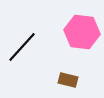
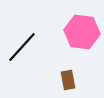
brown rectangle: rotated 66 degrees clockwise
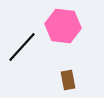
pink hexagon: moved 19 px left, 6 px up
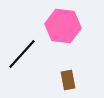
black line: moved 7 px down
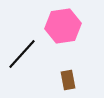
pink hexagon: rotated 16 degrees counterclockwise
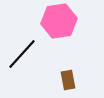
pink hexagon: moved 4 px left, 5 px up
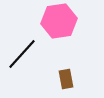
brown rectangle: moved 2 px left, 1 px up
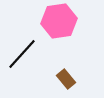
brown rectangle: rotated 30 degrees counterclockwise
